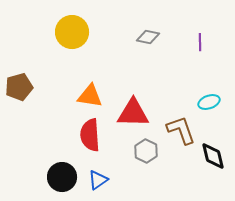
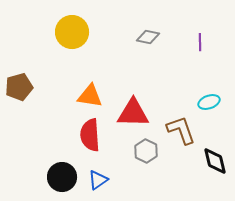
black diamond: moved 2 px right, 5 px down
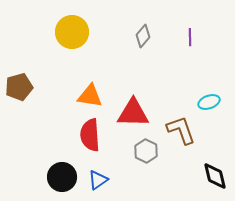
gray diamond: moved 5 px left, 1 px up; rotated 60 degrees counterclockwise
purple line: moved 10 px left, 5 px up
black diamond: moved 15 px down
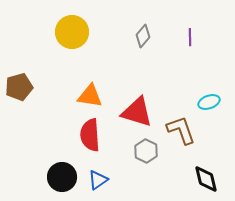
red triangle: moved 4 px right, 1 px up; rotated 16 degrees clockwise
black diamond: moved 9 px left, 3 px down
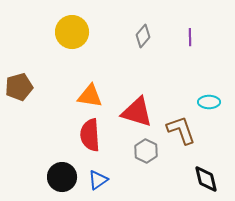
cyan ellipse: rotated 20 degrees clockwise
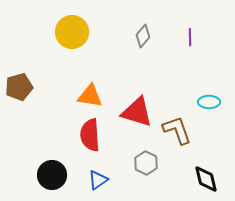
brown L-shape: moved 4 px left
gray hexagon: moved 12 px down
black circle: moved 10 px left, 2 px up
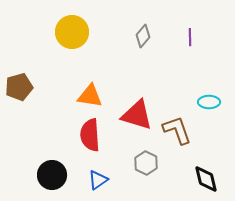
red triangle: moved 3 px down
